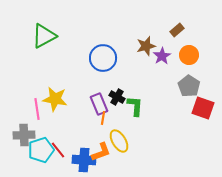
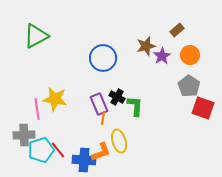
green triangle: moved 8 px left
orange circle: moved 1 px right
yellow ellipse: rotated 15 degrees clockwise
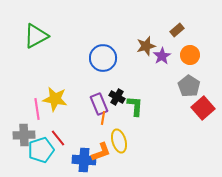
red square: rotated 30 degrees clockwise
red line: moved 12 px up
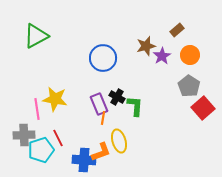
red line: rotated 12 degrees clockwise
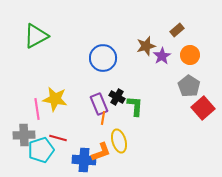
red line: rotated 48 degrees counterclockwise
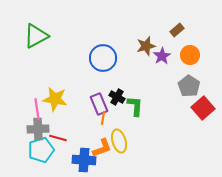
gray cross: moved 14 px right, 6 px up
orange L-shape: moved 1 px right, 4 px up
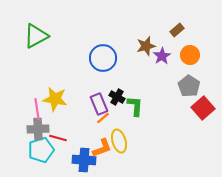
orange line: rotated 40 degrees clockwise
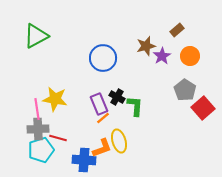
orange circle: moved 1 px down
gray pentagon: moved 4 px left, 4 px down
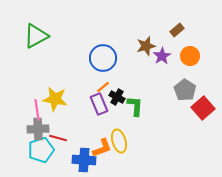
pink line: moved 1 px down
orange line: moved 31 px up
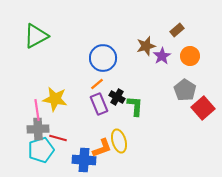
orange line: moved 6 px left, 3 px up
